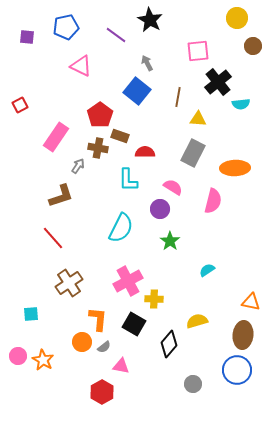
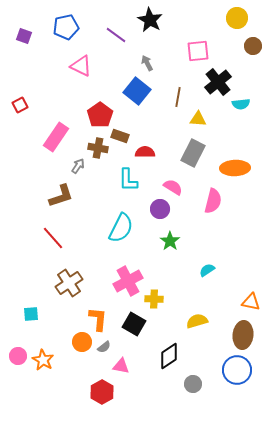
purple square at (27, 37): moved 3 px left, 1 px up; rotated 14 degrees clockwise
black diamond at (169, 344): moved 12 px down; rotated 16 degrees clockwise
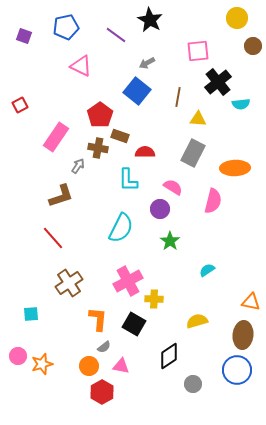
gray arrow at (147, 63): rotated 91 degrees counterclockwise
orange circle at (82, 342): moved 7 px right, 24 px down
orange star at (43, 360): moved 1 px left, 4 px down; rotated 25 degrees clockwise
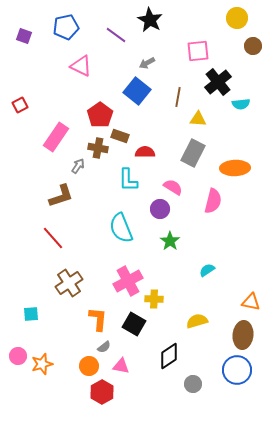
cyan semicircle at (121, 228): rotated 132 degrees clockwise
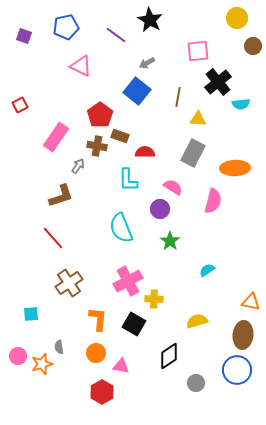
brown cross at (98, 148): moved 1 px left, 2 px up
gray semicircle at (104, 347): moved 45 px left; rotated 120 degrees clockwise
orange circle at (89, 366): moved 7 px right, 13 px up
gray circle at (193, 384): moved 3 px right, 1 px up
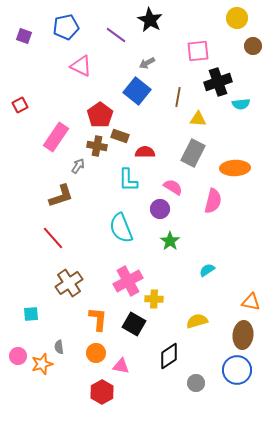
black cross at (218, 82): rotated 20 degrees clockwise
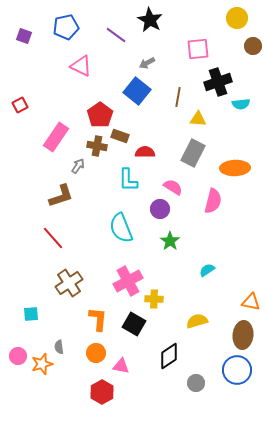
pink square at (198, 51): moved 2 px up
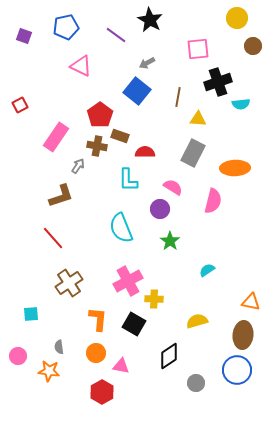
orange star at (42, 364): moved 7 px right, 7 px down; rotated 25 degrees clockwise
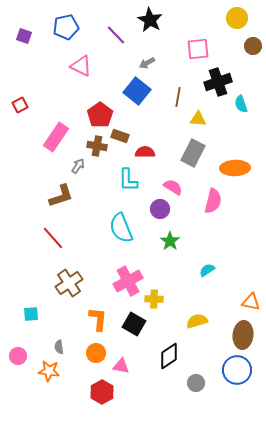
purple line at (116, 35): rotated 10 degrees clockwise
cyan semicircle at (241, 104): rotated 78 degrees clockwise
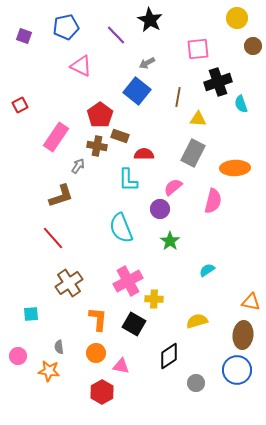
red semicircle at (145, 152): moved 1 px left, 2 px down
pink semicircle at (173, 187): rotated 72 degrees counterclockwise
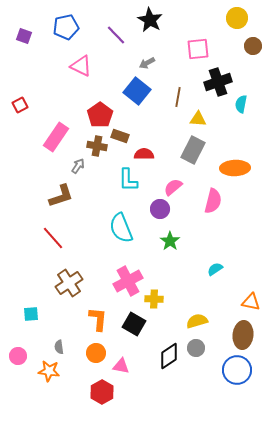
cyan semicircle at (241, 104): rotated 30 degrees clockwise
gray rectangle at (193, 153): moved 3 px up
cyan semicircle at (207, 270): moved 8 px right, 1 px up
gray circle at (196, 383): moved 35 px up
